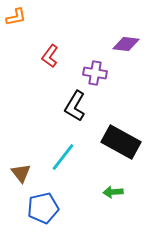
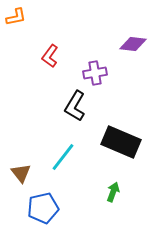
purple diamond: moved 7 px right
purple cross: rotated 20 degrees counterclockwise
black rectangle: rotated 6 degrees counterclockwise
green arrow: rotated 114 degrees clockwise
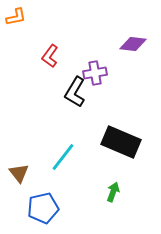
black L-shape: moved 14 px up
brown triangle: moved 2 px left
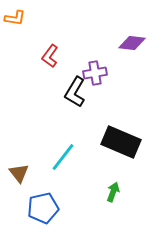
orange L-shape: moved 1 px left, 1 px down; rotated 20 degrees clockwise
purple diamond: moved 1 px left, 1 px up
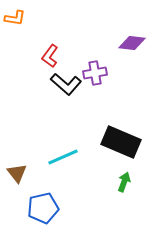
black L-shape: moved 9 px left, 8 px up; rotated 80 degrees counterclockwise
cyan line: rotated 28 degrees clockwise
brown triangle: moved 2 px left
green arrow: moved 11 px right, 10 px up
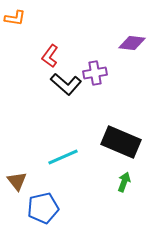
brown triangle: moved 8 px down
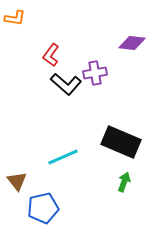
red L-shape: moved 1 px right, 1 px up
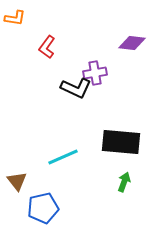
red L-shape: moved 4 px left, 8 px up
black L-shape: moved 10 px right, 4 px down; rotated 16 degrees counterclockwise
black rectangle: rotated 18 degrees counterclockwise
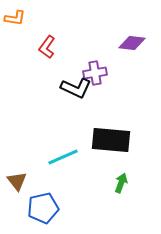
black rectangle: moved 10 px left, 2 px up
green arrow: moved 3 px left, 1 px down
